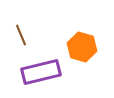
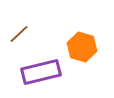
brown line: moved 2 px left, 1 px up; rotated 70 degrees clockwise
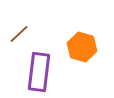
purple rectangle: moved 2 px left; rotated 69 degrees counterclockwise
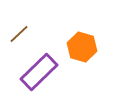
purple rectangle: rotated 39 degrees clockwise
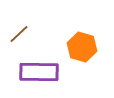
purple rectangle: rotated 45 degrees clockwise
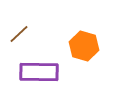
orange hexagon: moved 2 px right, 1 px up
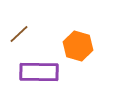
orange hexagon: moved 6 px left
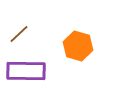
purple rectangle: moved 13 px left, 1 px up
